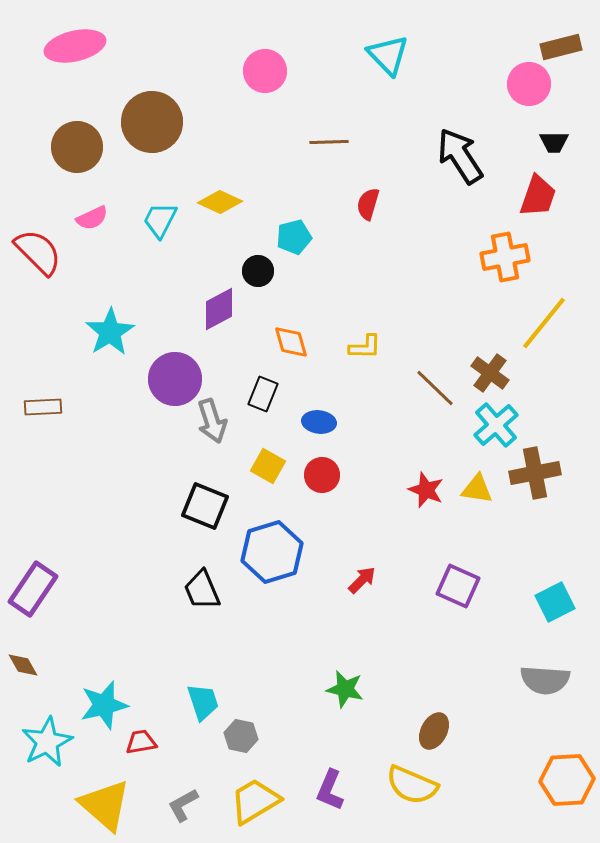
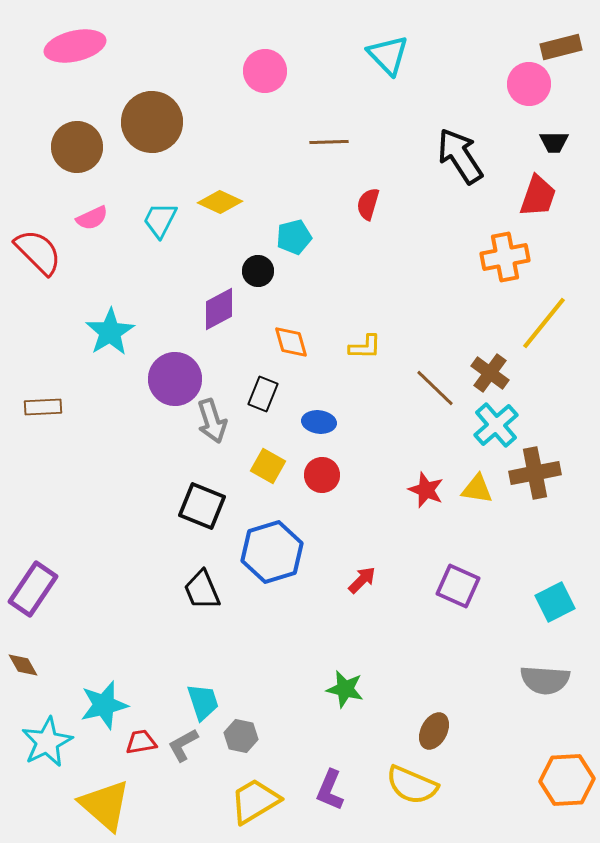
black square at (205, 506): moved 3 px left
gray L-shape at (183, 805): moved 60 px up
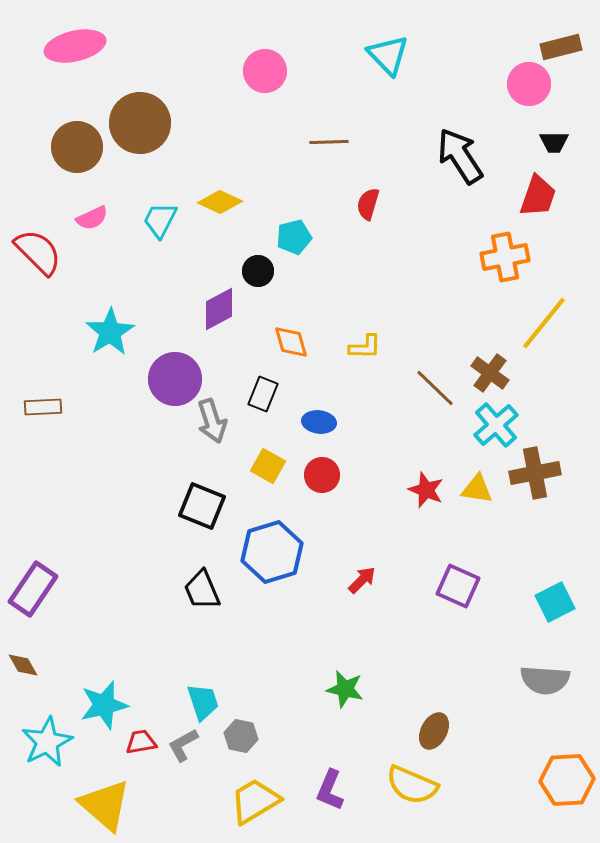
brown circle at (152, 122): moved 12 px left, 1 px down
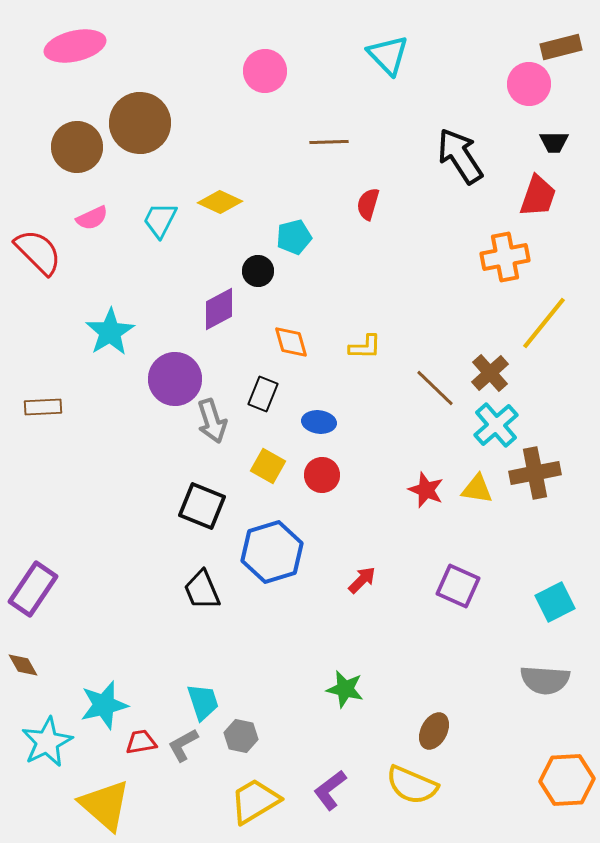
brown cross at (490, 373): rotated 12 degrees clockwise
purple L-shape at (330, 790): rotated 30 degrees clockwise
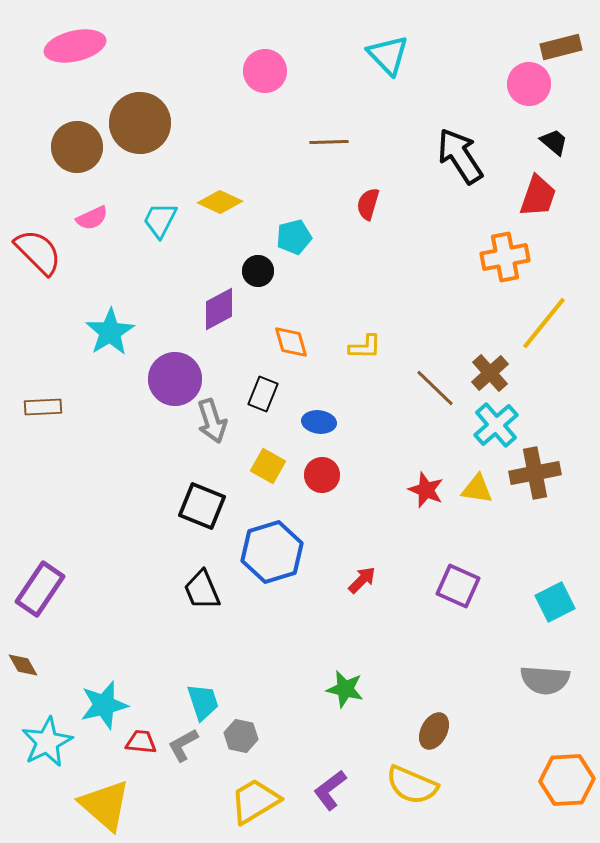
black trapezoid at (554, 142): rotated 140 degrees counterclockwise
purple rectangle at (33, 589): moved 7 px right
red trapezoid at (141, 742): rotated 16 degrees clockwise
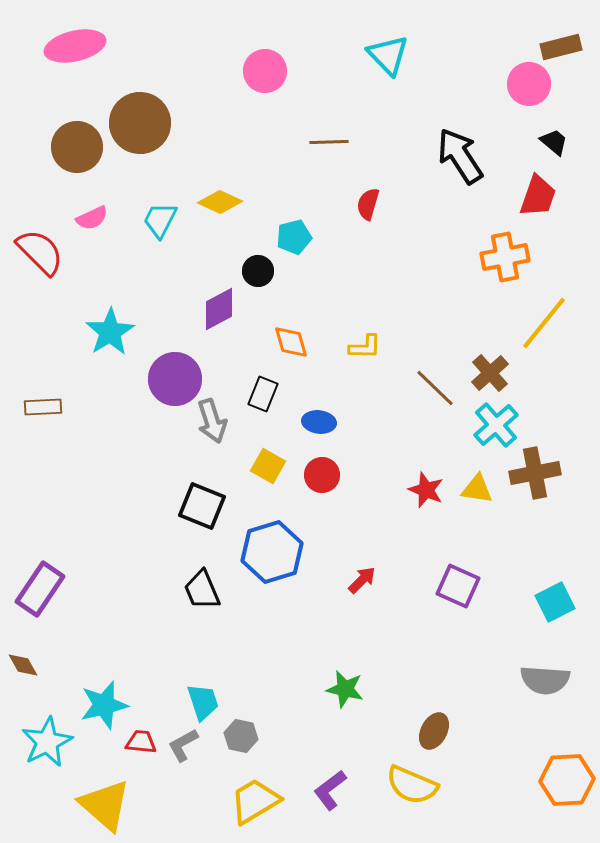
red semicircle at (38, 252): moved 2 px right
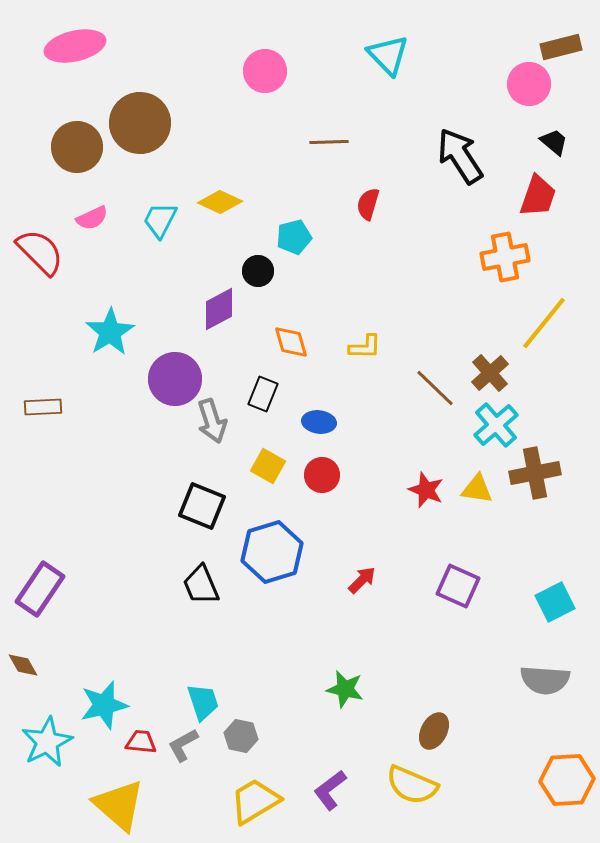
black trapezoid at (202, 590): moved 1 px left, 5 px up
yellow triangle at (105, 805): moved 14 px right
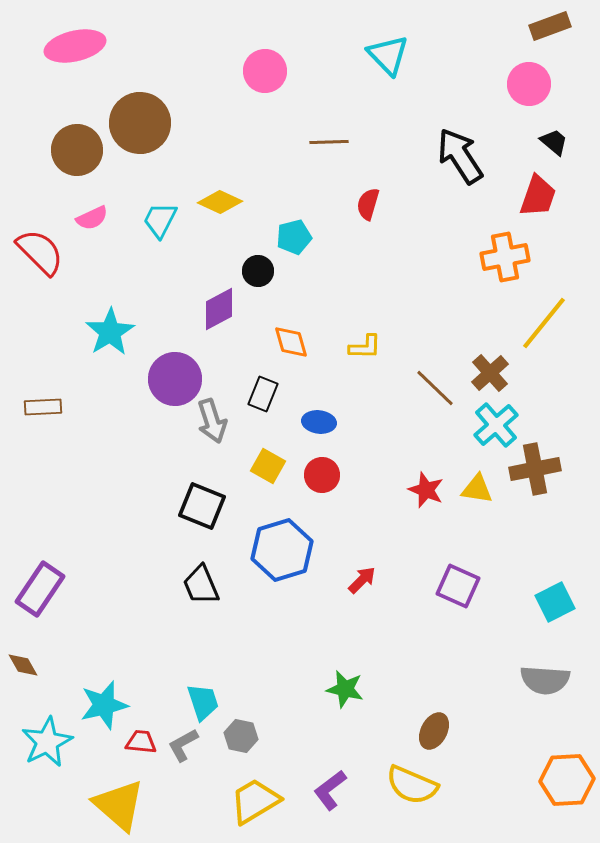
brown rectangle at (561, 47): moved 11 px left, 21 px up; rotated 6 degrees counterclockwise
brown circle at (77, 147): moved 3 px down
brown cross at (535, 473): moved 4 px up
blue hexagon at (272, 552): moved 10 px right, 2 px up
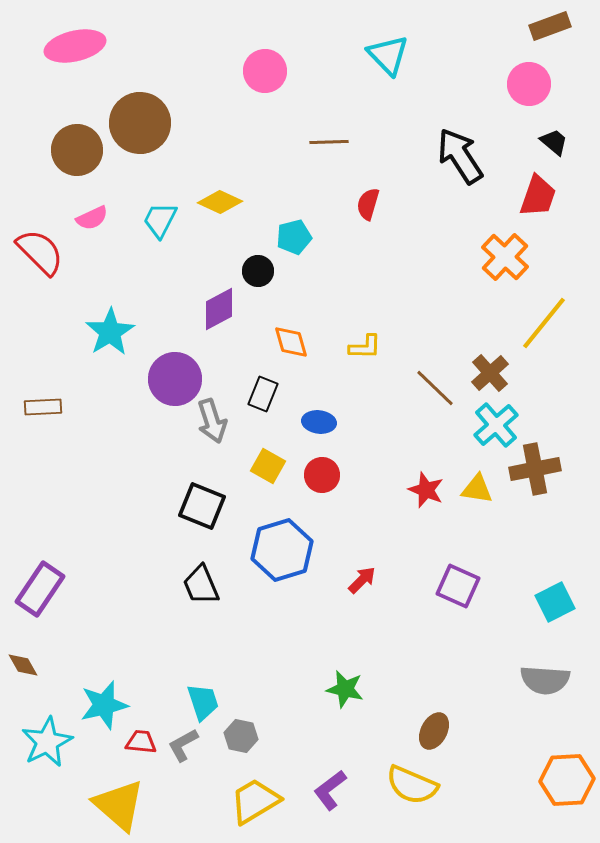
orange cross at (505, 257): rotated 36 degrees counterclockwise
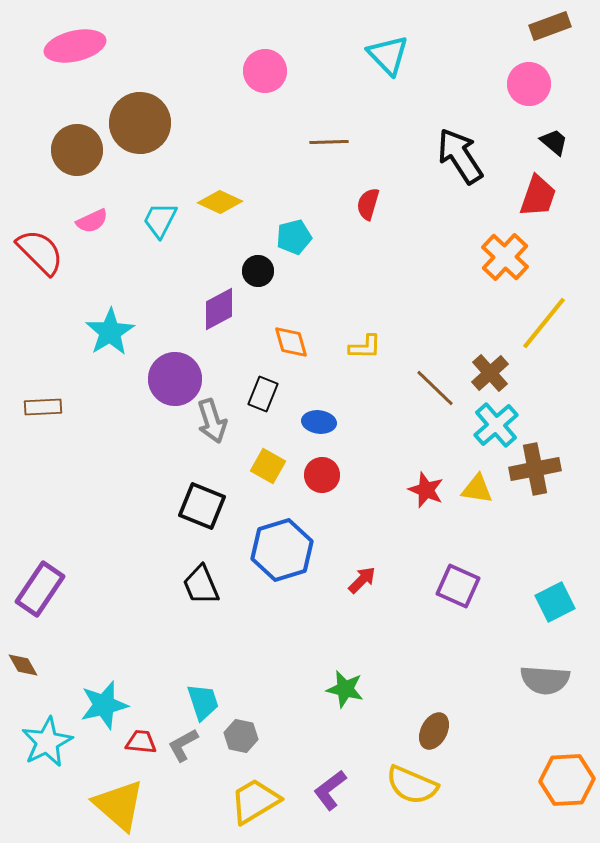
pink semicircle at (92, 218): moved 3 px down
